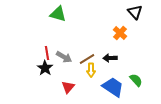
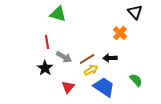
red line: moved 11 px up
yellow arrow: rotated 120 degrees counterclockwise
blue trapezoid: moved 9 px left
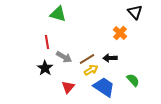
green semicircle: moved 3 px left
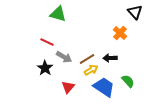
red line: rotated 56 degrees counterclockwise
green semicircle: moved 5 px left, 1 px down
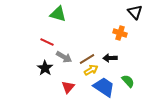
orange cross: rotated 24 degrees counterclockwise
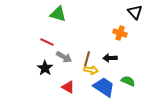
brown line: rotated 42 degrees counterclockwise
yellow arrow: rotated 40 degrees clockwise
green semicircle: rotated 24 degrees counterclockwise
red triangle: rotated 40 degrees counterclockwise
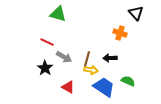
black triangle: moved 1 px right, 1 px down
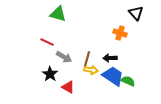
black star: moved 5 px right, 6 px down
blue trapezoid: moved 9 px right, 11 px up
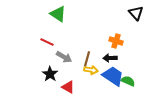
green triangle: rotated 18 degrees clockwise
orange cross: moved 4 px left, 8 px down
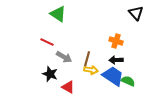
black arrow: moved 6 px right, 2 px down
black star: rotated 14 degrees counterclockwise
